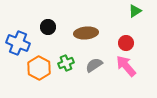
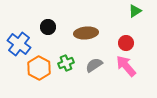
blue cross: moved 1 px right, 1 px down; rotated 15 degrees clockwise
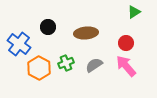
green triangle: moved 1 px left, 1 px down
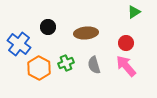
gray semicircle: rotated 72 degrees counterclockwise
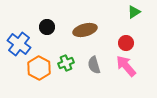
black circle: moved 1 px left
brown ellipse: moved 1 px left, 3 px up; rotated 10 degrees counterclockwise
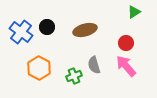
blue cross: moved 2 px right, 12 px up
green cross: moved 8 px right, 13 px down
